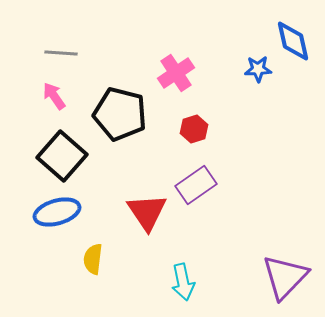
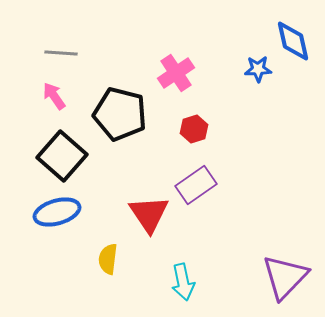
red triangle: moved 2 px right, 2 px down
yellow semicircle: moved 15 px right
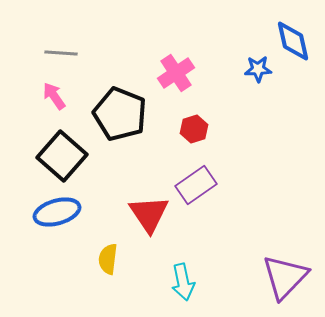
black pentagon: rotated 8 degrees clockwise
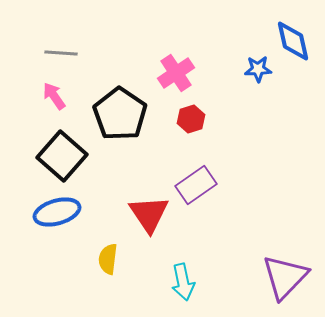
black pentagon: rotated 12 degrees clockwise
red hexagon: moved 3 px left, 10 px up
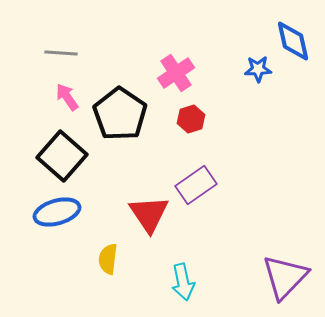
pink arrow: moved 13 px right, 1 px down
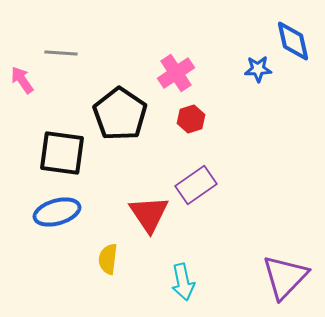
pink arrow: moved 45 px left, 17 px up
black square: moved 3 px up; rotated 33 degrees counterclockwise
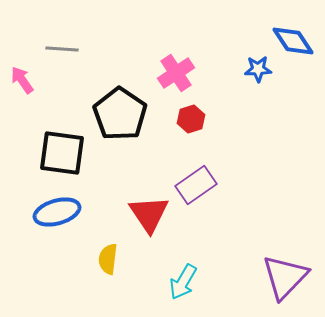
blue diamond: rotated 21 degrees counterclockwise
gray line: moved 1 px right, 4 px up
cyan arrow: rotated 42 degrees clockwise
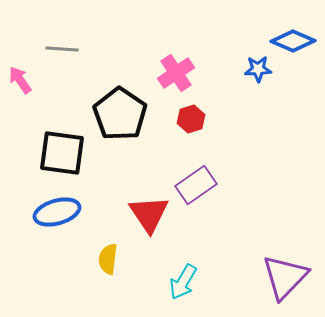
blue diamond: rotated 33 degrees counterclockwise
pink arrow: moved 2 px left
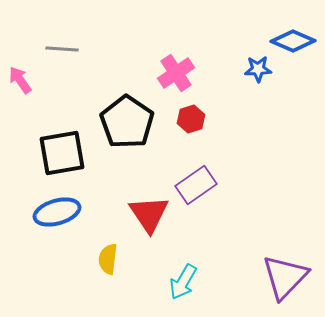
black pentagon: moved 7 px right, 8 px down
black square: rotated 18 degrees counterclockwise
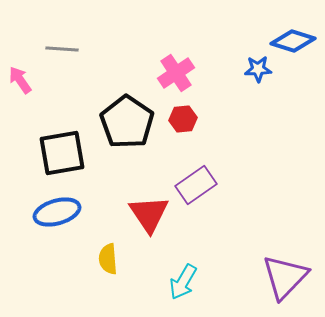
blue diamond: rotated 6 degrees counterclockwise
red hexagon: moved 8 px left; rotated 12 degrees clockwise
yellow semicircle: rotated 12 degrees counterclockwise
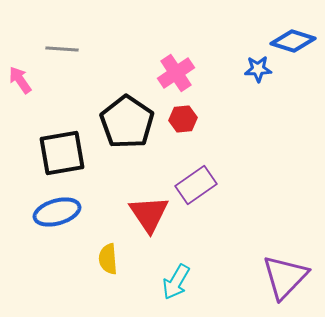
cyan arrow: moved 7 px left
